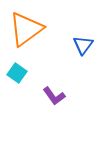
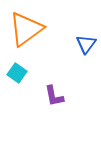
blue triangle: moved 3 px right, 1 px up
purple L-shape: rotated 25 degrees clockwise
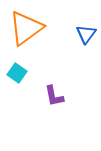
orange triangle: moved 1 px up
blue triangle: moved 10 px up
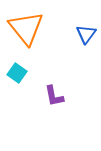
orange triangle: rotated 33 degrees counterclockwise
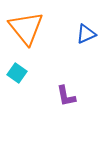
blue triangle: rotated 30 degrees clockwise
purple L-shape: moved 12 px right
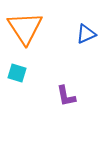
orange triangle: moved 1 px left; rotated 6 degrees clockwise
cyan square: rotated 18 degrees counterclockwise
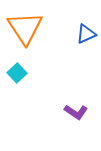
cyan square: rotated 30 degrees clockwise
purple L-shape: moved 10 px right, 16 px down; rotated 45 degrees counterclockwise
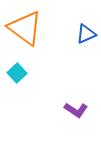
orange triangle: rotated 21 degrees counterclockwise
purple L-shape: moved 2 px up
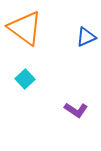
blue triangle: moved 3 px down
cyan square: moved 8 px right, 6 px down
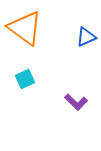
cyan square: rotated 18 degrees clockwise
purple L-shape: moved 8 px up; rotated 10 degrees clockwise
